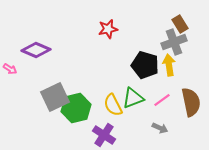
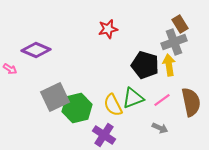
green hexagon: moved 1 px right
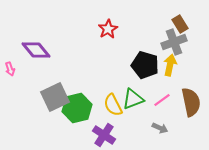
red star: rotated 18 degrees counterclockwise
purple diamond: rotated 28 degrees clockwise
yellow arrow: moved 1 px right; rotated 20 degrees clockwise
pink arrow: rotated 40 degrees clockwise
green triangle: moved 1 px down
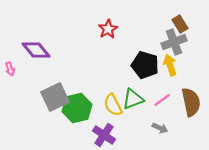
yellow arrow: rotated 30 degrees counterclockwise
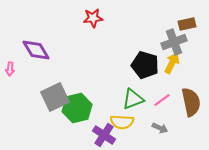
brown rectangle: moved 7 px right; rotated 72 degrees counterclockwise
red star: moved 15 px left, 11 px up; rotated 24 degrees clockwise
purple diamond: rotated 8 degrees clockwise
yellow arrow: moved 2 px right, 2 px up; rotated 45 degrees clockwise
pink arrow: rotated 24 degrees clockwise
yellow semicircle: moved 9 px right, 17 px down; rotated 60 degrees counterclockwise
